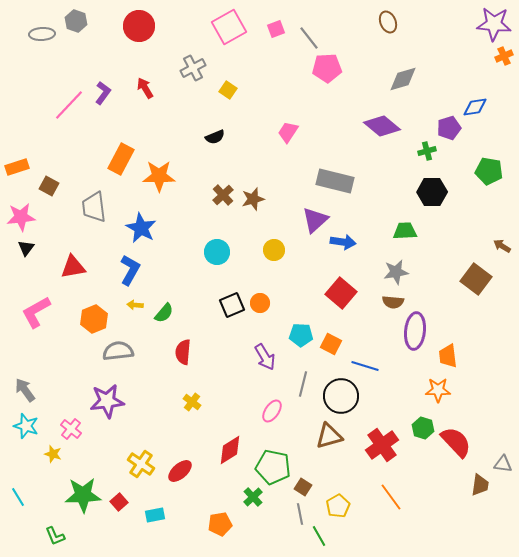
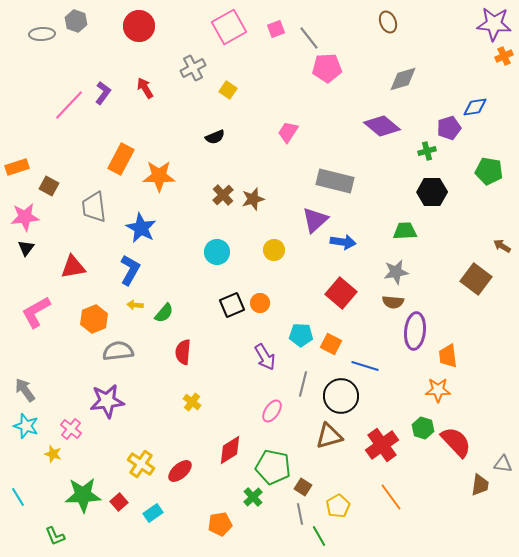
pink star at (21, 217): moved 4 px right
cyan rectangle at (155, 515): moved 2 px left, 2 px up; rotated 24 degrees counterclockwise
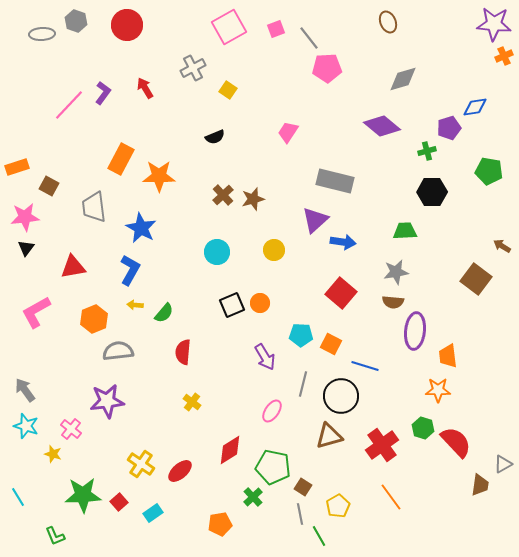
red circle at (139, 26): moved 12 px left, 1 px up
gray triangle at (503, 464): rotated 36 degrees counterclockwise
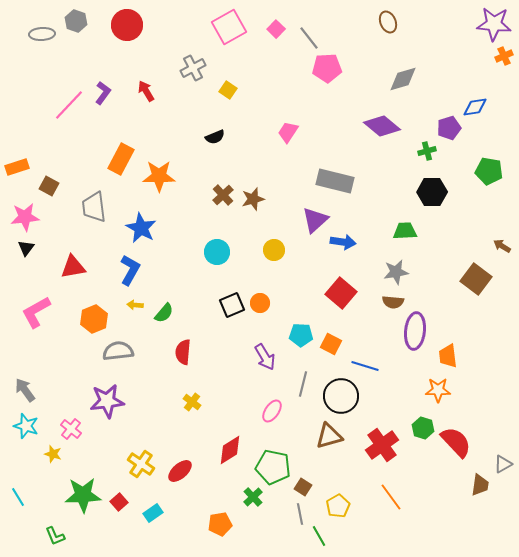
pink square at (276, 29): rotated 24 degrees counterclockwise
red arrow at (145, 88): moved 1 px right, 3 px down
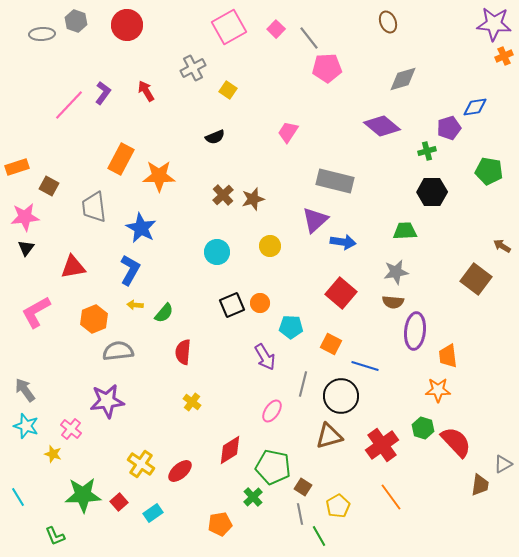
yellow circle at (274, 250): moved 4 px left, 4 px up
cyan pentagon at (301, 335): moved 10 px left, 8 px up
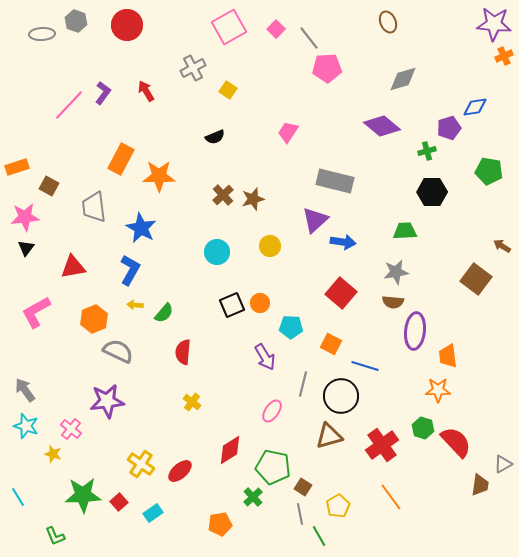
gray semicircle at (118, 351): rotated 32 degrees clockwise
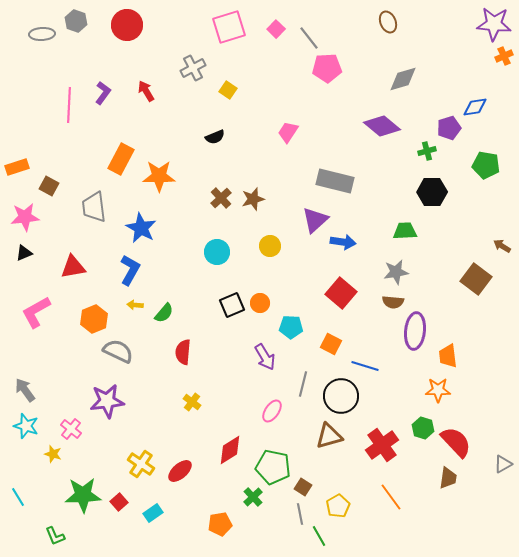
pink square at (229, 27): rotated 12 degrees clockwise
pink line at (69, 105): rotated 40 degrees counterclockwise
green pentagon at (489, 171): moved 3 px left, 6 px up
brown cross at (223, 195): moved 2 px left, 3 px down
black triangle at (26, 248): moved 2 px left, 5 px down; rotated 30 degrees clockwise
brown trapezoid at (480, 485): moved 32 px left, 7 px up
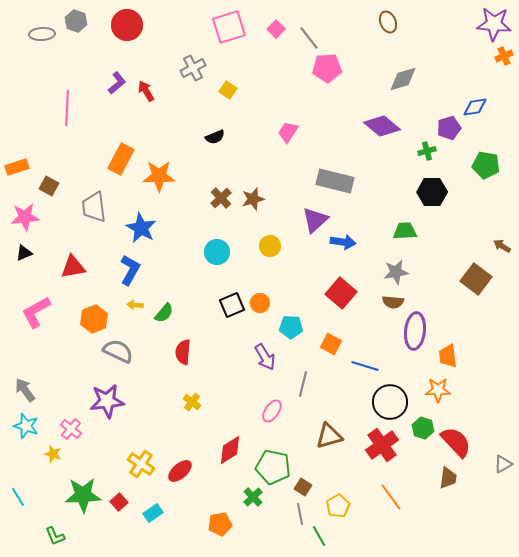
purple L-shape at (103, 93): moved 14 px right, 10 px up; rotated 15 degrees clockwise
pink line at (69, 105): moved 2 px left, 3 px down
black circle at (341, 396): moved 49 px right, 6 px down
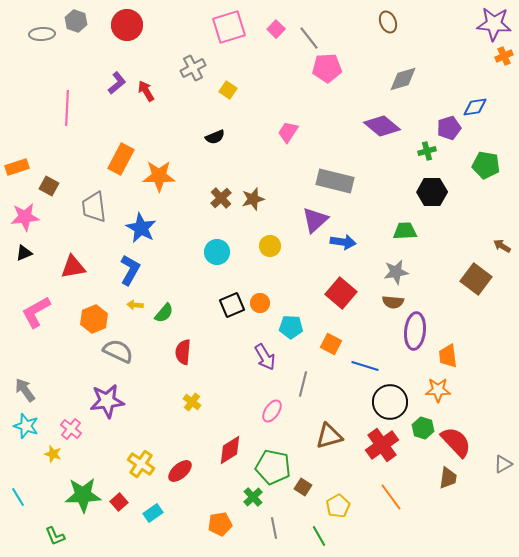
gray line at (300, 514): moved 26 px left, 14 px down
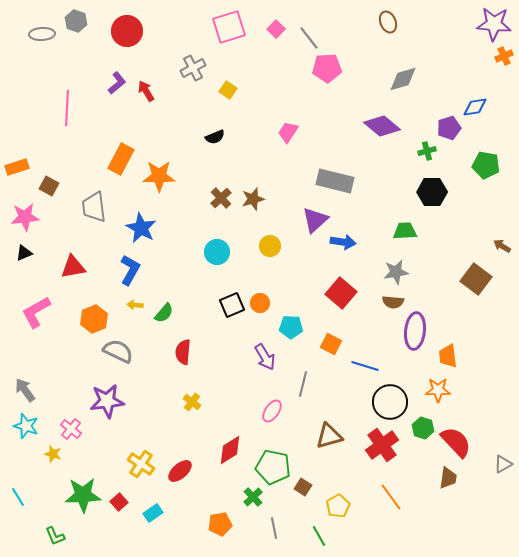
red circle at (127, 25): moved 6 px down
